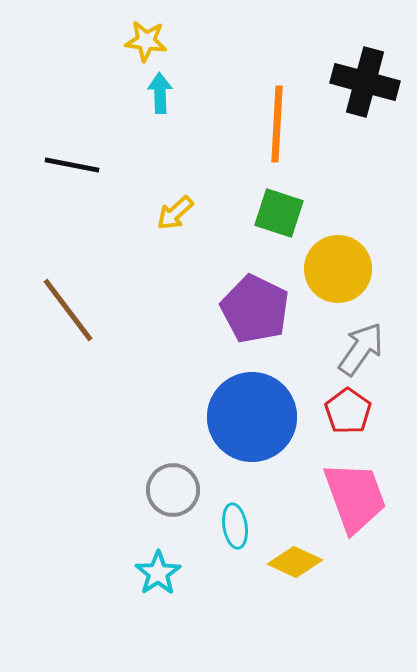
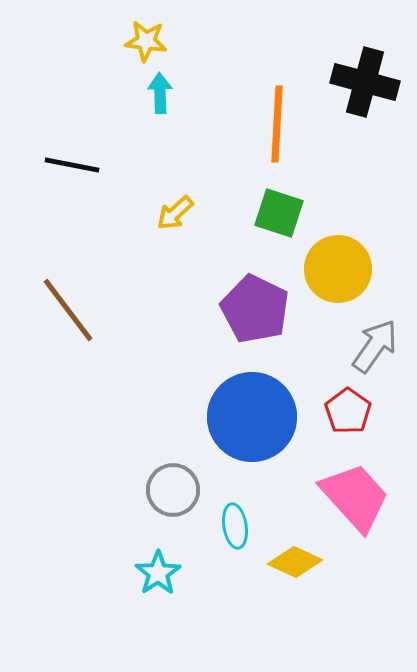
gray arrow: moved 14 px right, 3 px up
pink trapezoid: rotated 22 degrees counterclockwise
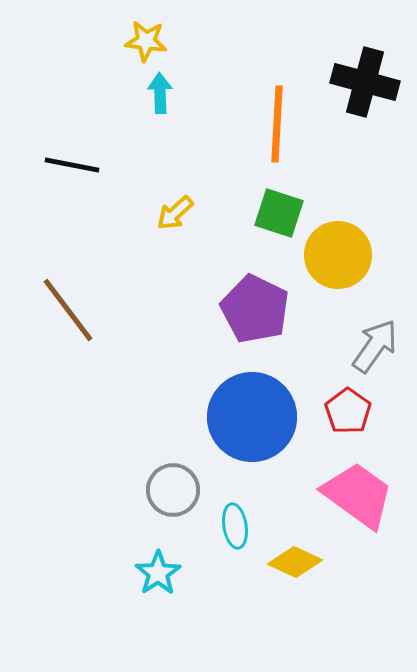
yellow circle: moved 14 px up
pink trapezoid: moved 3 px right, 2 px up; rotated 12 degrees counterclockwise
